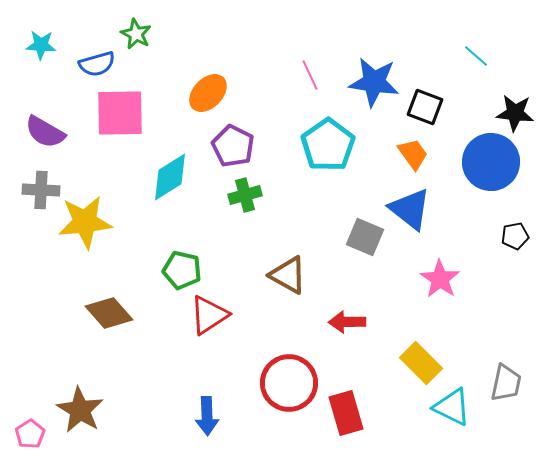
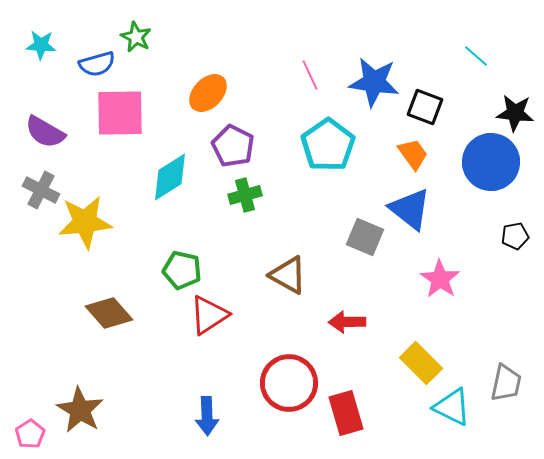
green star: moved 3 px down
gray cross: rotated 24 degrees clockwise
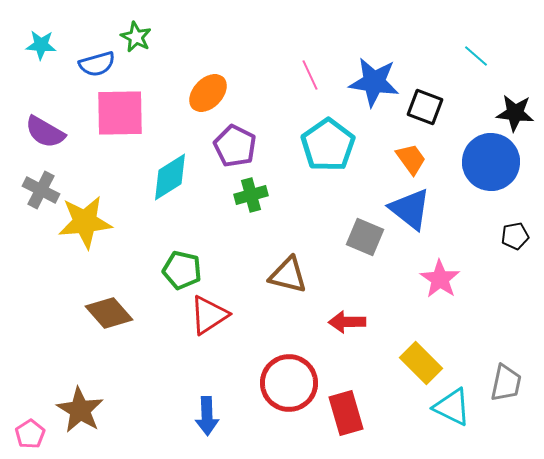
purple pentagon: moved 2 px right
orange trapezoid: moved 2 px left, 5 px down
green cross: moved 6 px right
brown triangle: rotated 15 degrees counterclockwise
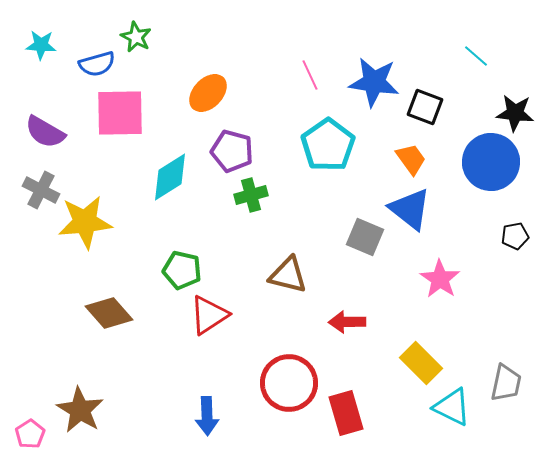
purple pentagon: moved 3 px left, 5 px down; rotated 12 degrees counterclockwise
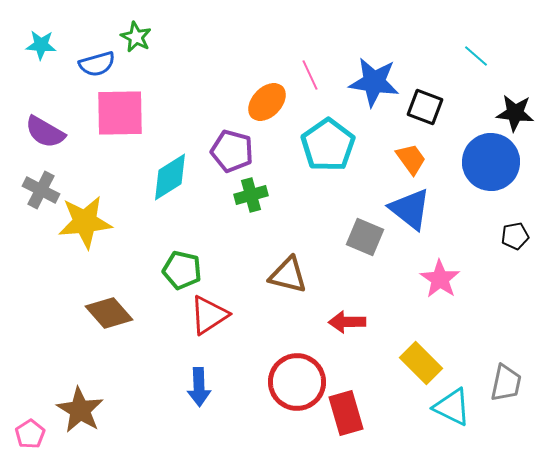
orange ellipse: moved 59 px right, 9 px down
red circle: moved 8 px right, 1 px up
blue arrow: moved 8 px left, 29 px up
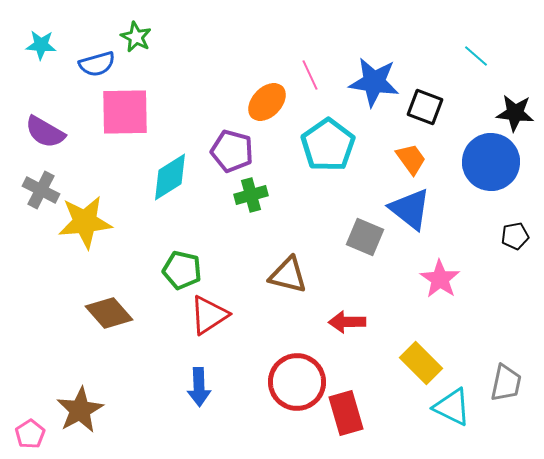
pink square: moved 5 px right, 1 px up
brown star: rotated 12 degrees clockwise
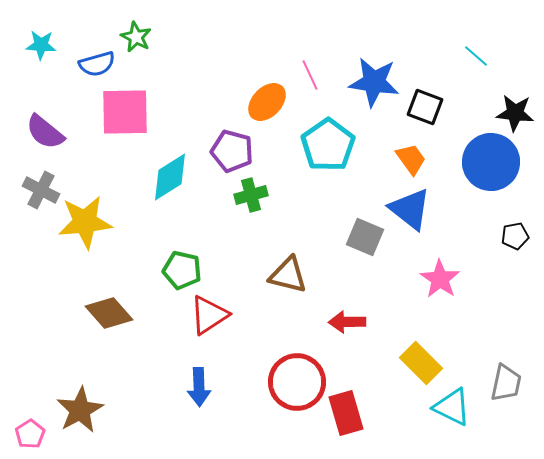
purple semicircle: rotated 9 degrees clockwise
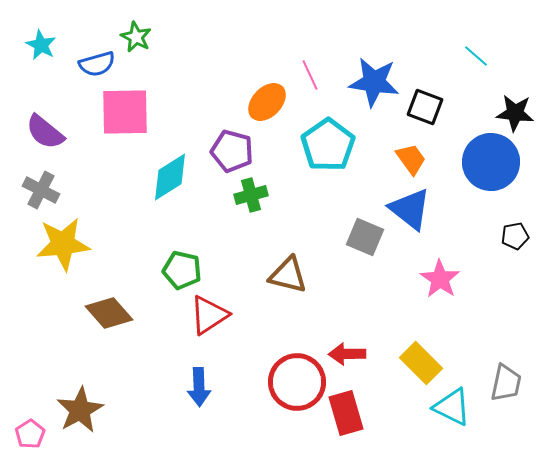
cyan star: rotated 24 degrees clockwise
yellow star: moved 22 px left, 22 px down
red arrow: moved 32 px down
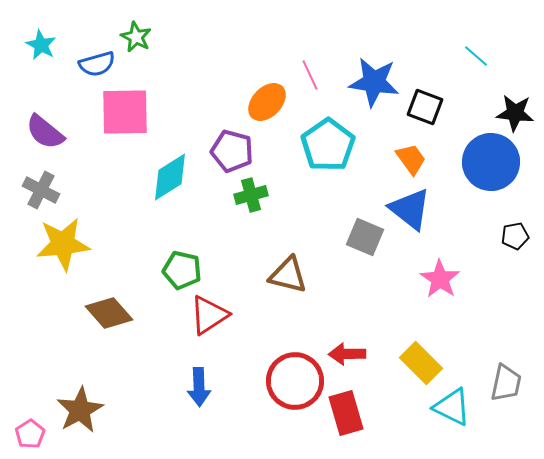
red circle: moved 2 px left, 1 px up
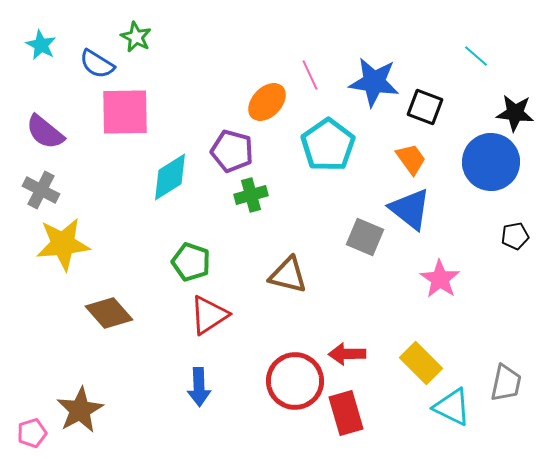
blue semicircle: rotated 48 degrees clockwise
green pentagon: moved 9 px right, 8 px up; rotated 6 degrees clockwise
pink pentagon: moved 2 px right, 1 px up; rotated 16 degrees clockwise
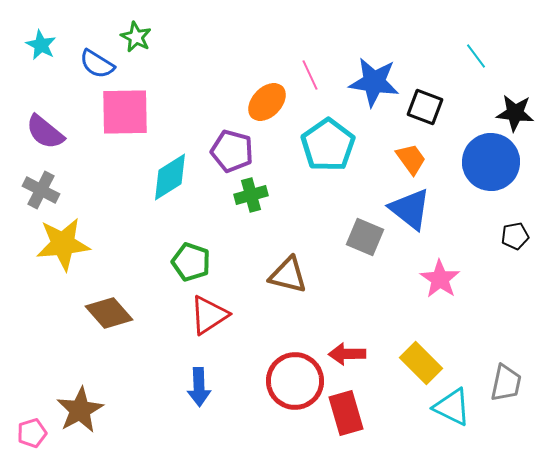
cyan line: rotated 12 degrees clockwise
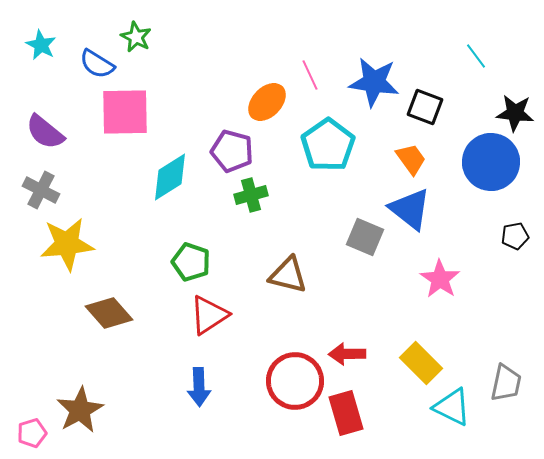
yellow star: moved 4 px right
